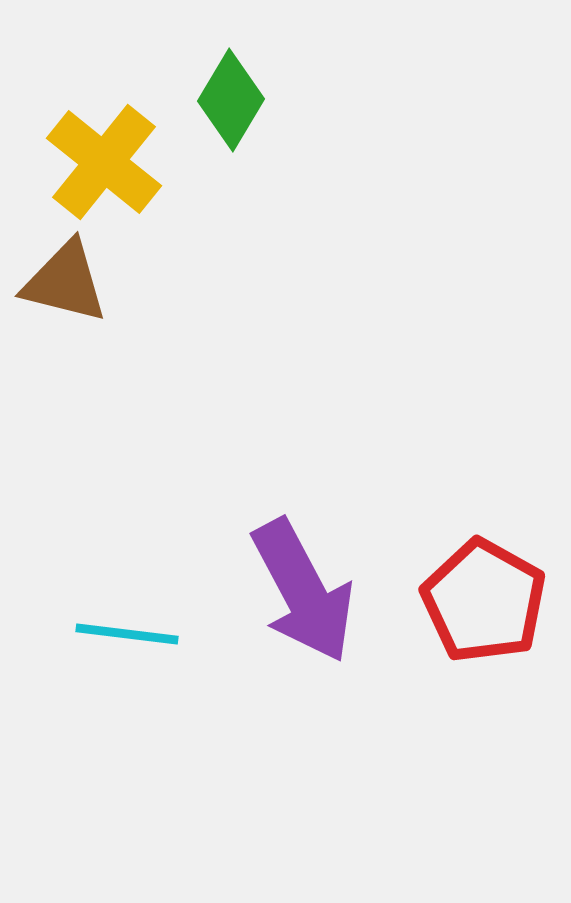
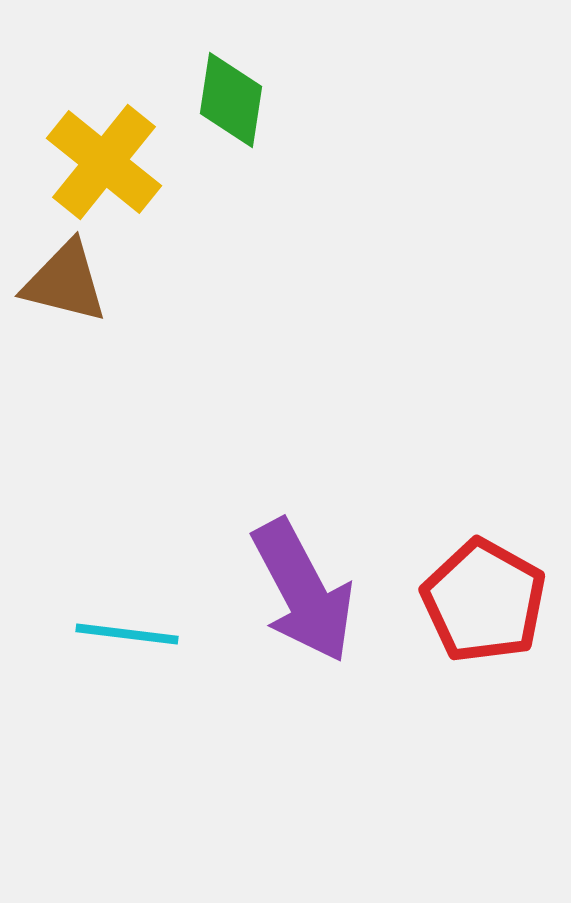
green diamond: rotated 22 degrees counterclockwise
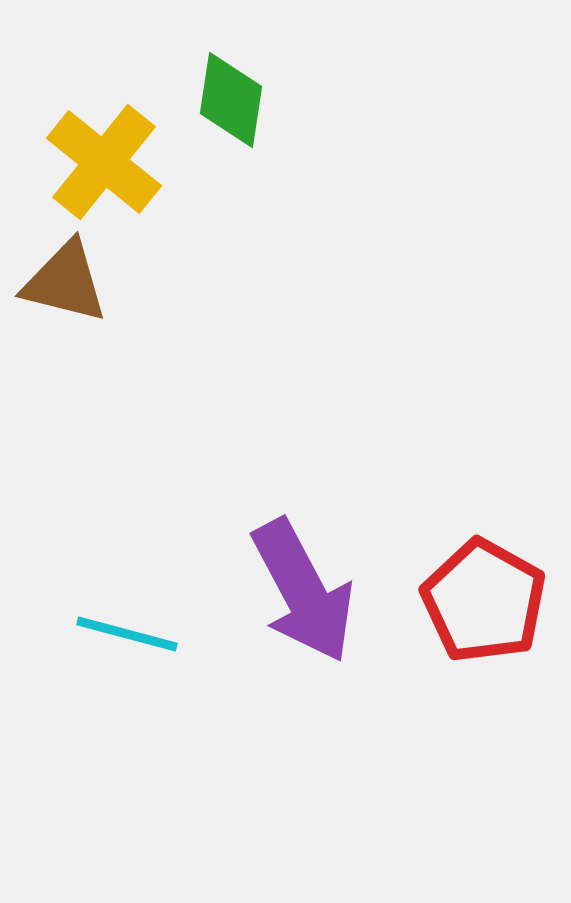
cyan line: rotated 8 degrees clockwise
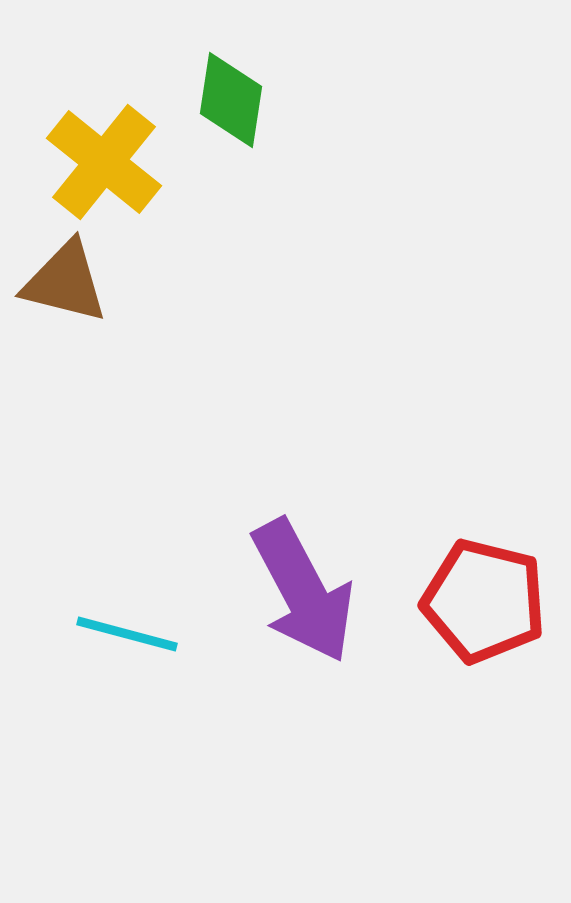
red pentagon: rotated 15 degrees counterclockwise
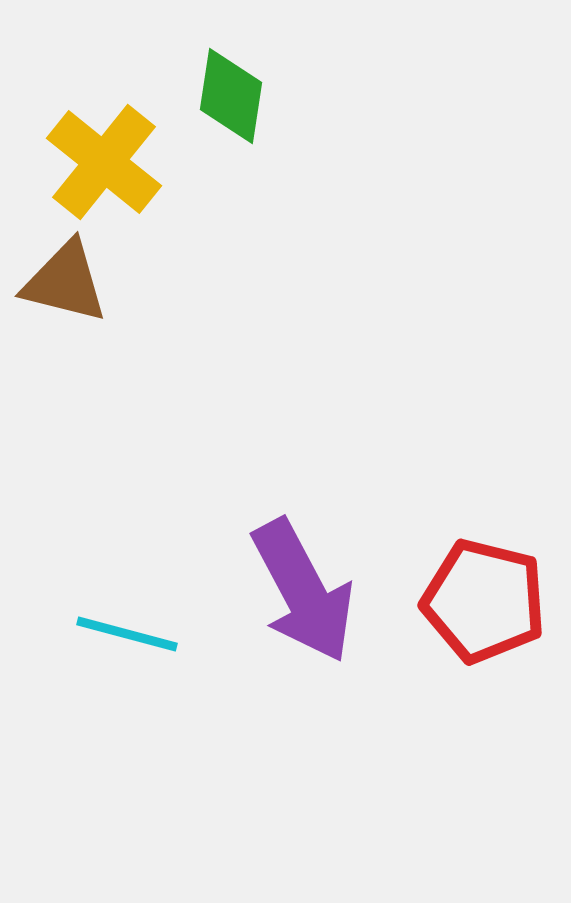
green diamond: moved 4 px up
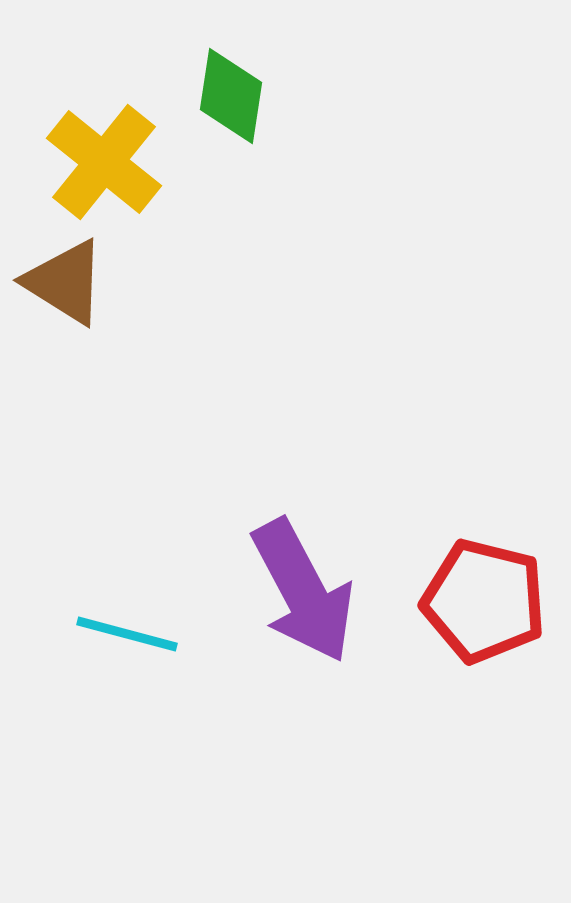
brown triangle: rotated 18 degrees clockwise
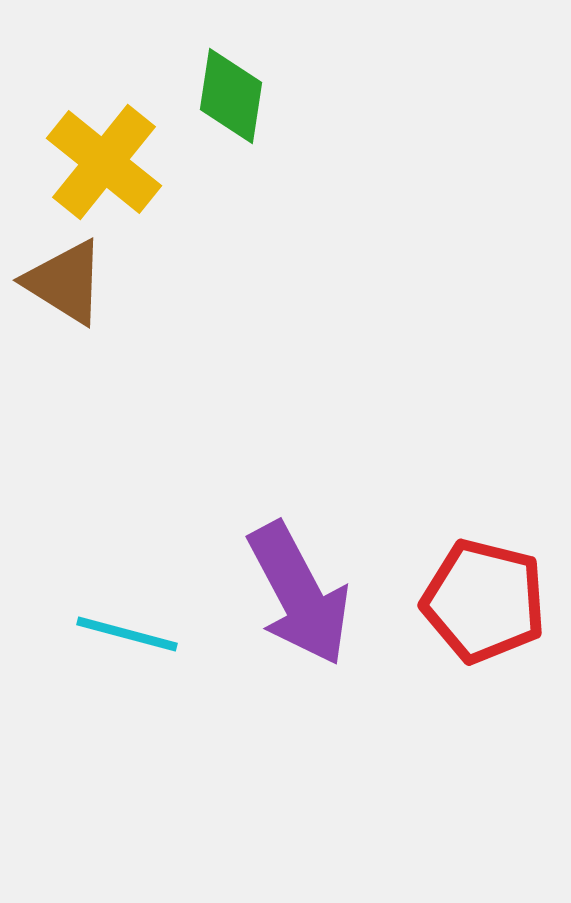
purple arrow: moved 4 px left, 3 px down
